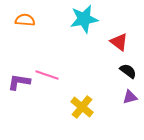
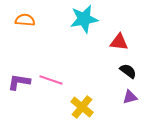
red triangle: rotated 30 degrees counterclockwise
pink line: moved 4 px right, 5 px down
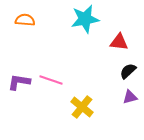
cyan star: moved 1 px right
black semicircle: rotated 78 degrees counterclockwise
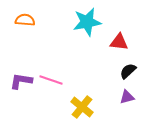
cyan star: moved 2 px right, 3 px down
purple L-shape: moved 2 px right, 1 px up
purple triangle: moved 3 px left
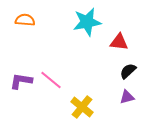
pink line: rotated 20 degrees clockwise
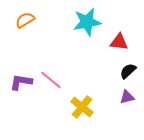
orange semicircle: rotated 36 degrees counterclockwise
purple L-shape: moved 1 px down
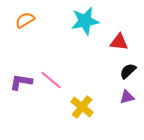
cyan star: moved 2 px left, 1 px up
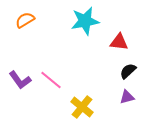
purple L-shape: moved 1 px left, 2 px up; rotated 135 degrees counterclockwise
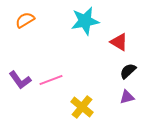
red triangle: rotated 24 degrees clockwise
pink line: rotated 60 degrees counterclockwise
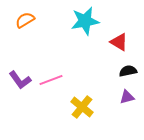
black semicircle: rotated 30 degrees clockwise
